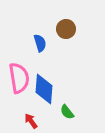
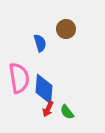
red arrow: moved 17 px right, 12 px up; rotated 119 degrees counterclockwise
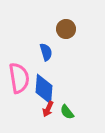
blue semicircle: moved 6 px right, 9 px down
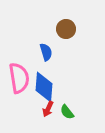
blue diamond: moved 2 px up
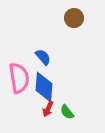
brown circle: moved 8 px right, 11 px up
blue semicircle: moved 3 px left, 5 px down; rotated 24 degrees counterclockwise
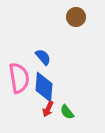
brown circle: moved 2 px right, 1 px up
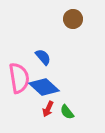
brown circle: moved 3 px left, 2 px down
blue diamond: rotated 52 degrees counterclockwise
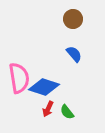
blue semicircle: moved 31 px right, 3 px up
blue diamond: rotated 24 degrees counterclockwise
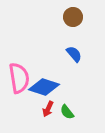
brown circle: moved 2 px up
